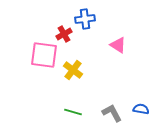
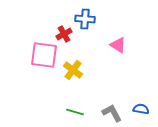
blue cross: rotated 12 degrees clockwise
green line: moved 2 px right
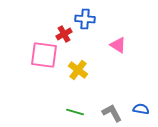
yellow cross: moved 5 px right
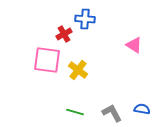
pink triangle: moved 16 px right
pink square: moved 3 px right, 5 px down
blue semicircle: moved 1 px right
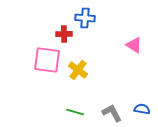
blue cross: moved 1 px up
red cross: rotated 28 degrees clockwise
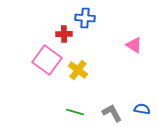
pink square: rotated 28 degrees clockwise
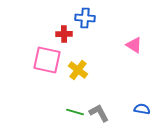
pink square: rotated 24 degrees counterclockwise
gray L-shape: moved 13 px left
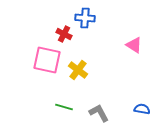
red cross: rotated 28 degrees clockwise
green line: moved 11 px left, 5 px up
